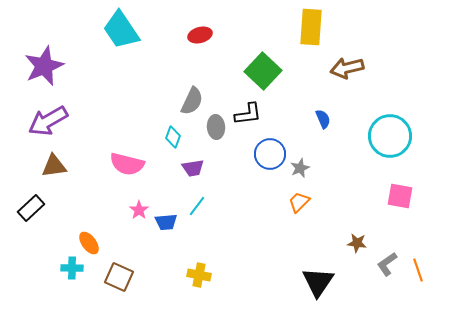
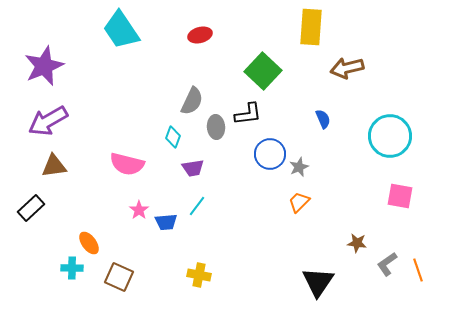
gray star: moved 1 px left, 1 px up
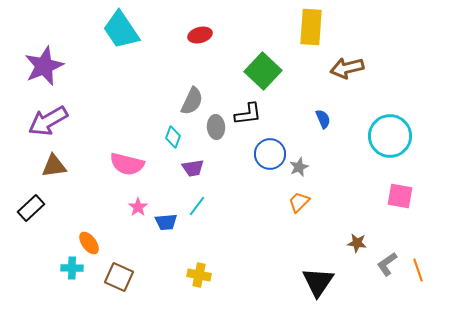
pink star: moved 1 px left, 3 px up
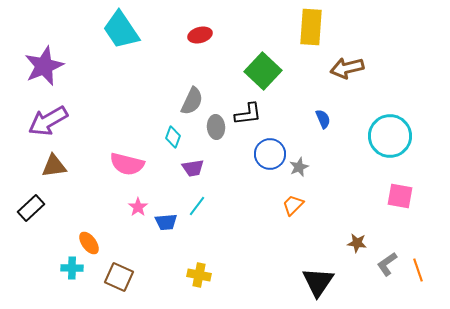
orange trapezoid: moved 6 px left, 3 px down
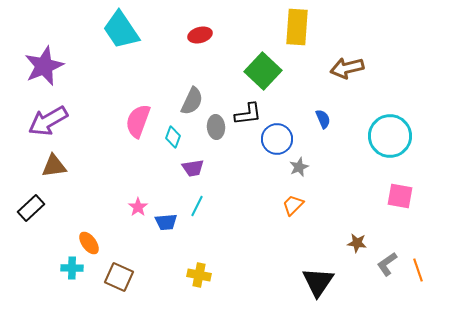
yellow rectangle: moved 14 px left
blue circle: moved 7 px right, 15 px up
pink semicircle: moved 11 px right, 43 px up; rotated 96 degrees clockwise
cyan line: rotated 10 degrees counterclockwise
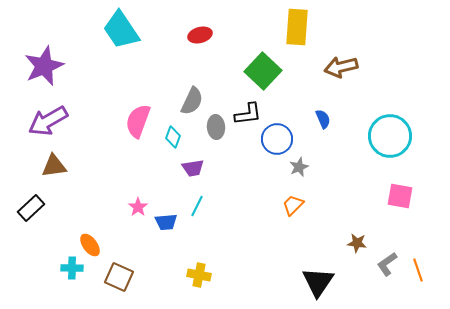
brown arrow: moved 6 px left, 1 px up
orange ellipse: moved 1 px right, 2 px down
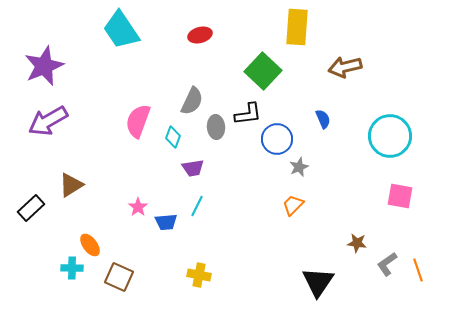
brown arrow: moved 4 px right
brown triangle: moved 17 px right, 19 px down; rotated 24 degrees counterclockwise
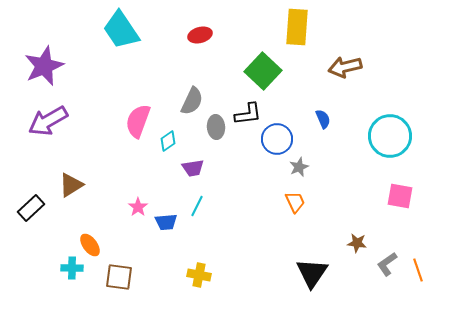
cyan diamond: moved 5 px left, 4 px down; rotated 35 degrees clockwise
orange trapezoid: moved 2 px right, 3 px up; rotated 110 degrees clockwise
brown square: rotated 16 degrees counterclockwise
black triangle: moved 6 px left, 9 px up
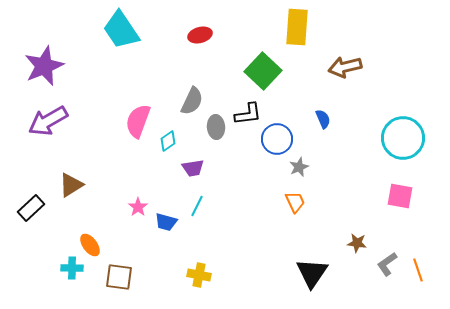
cyan circle: moved 13 px right, 2 px down
blue trapezoid: rotated 20 degrees clockwise
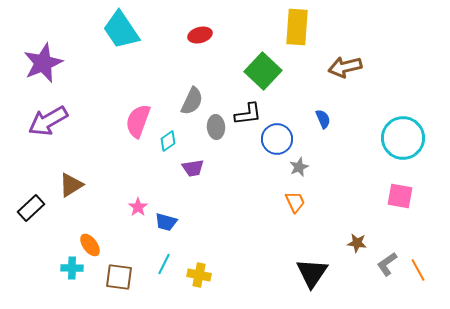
purple star: moved 1 px left, 3 px up
cyan line: moved 33 px left, 58 px down
orange line: rotated 10 degrees counterclockwise
